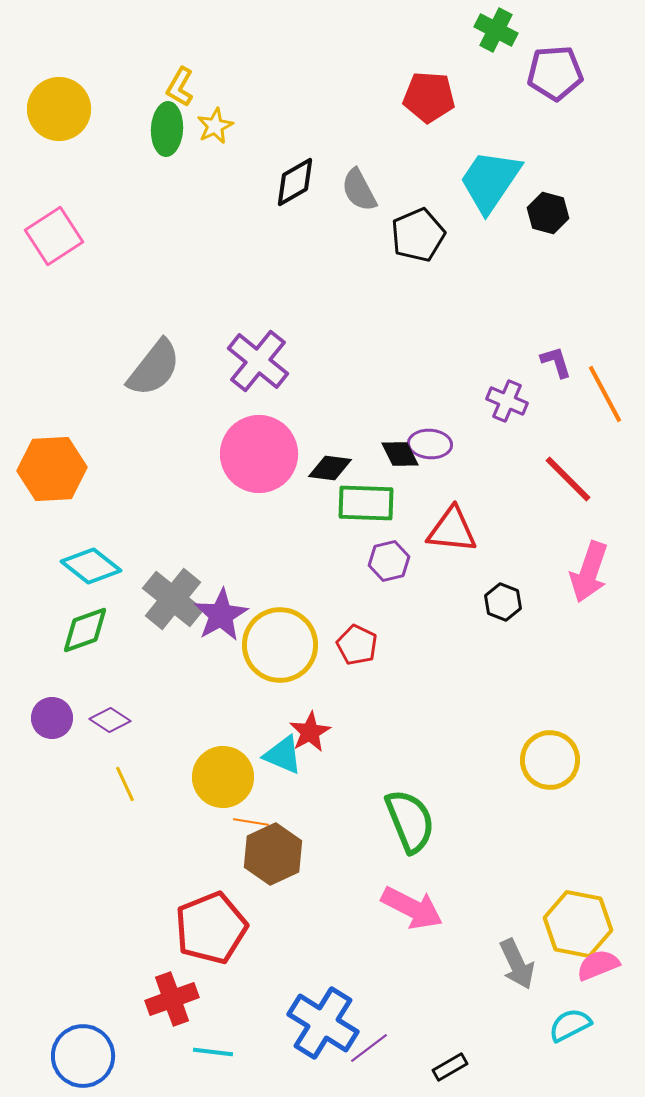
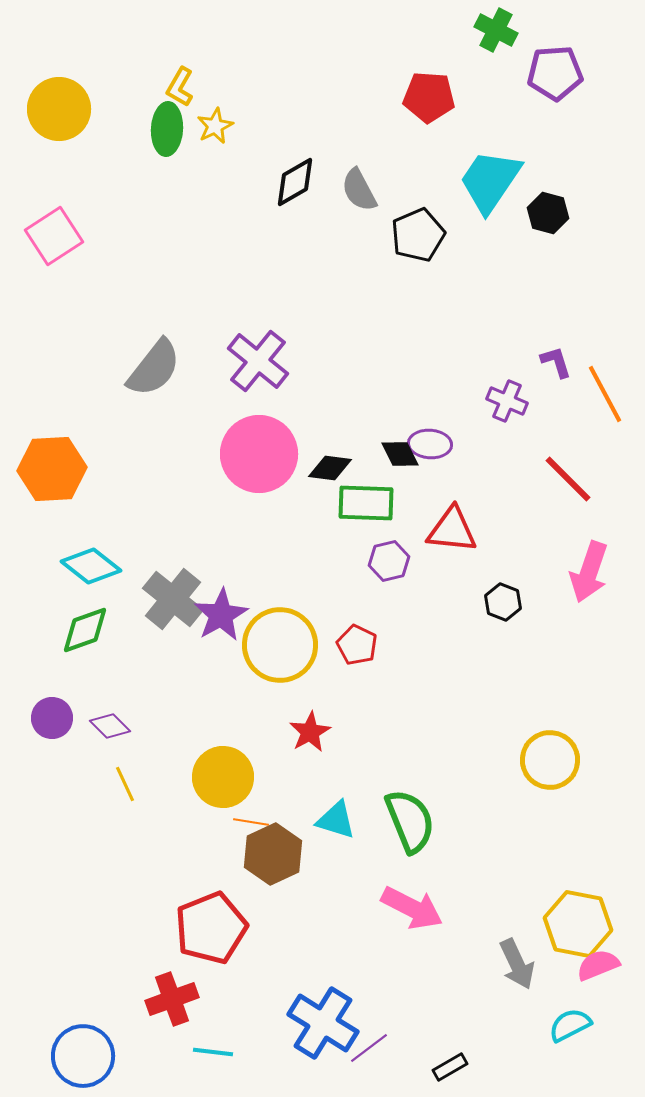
purple diamond at (110, 720): moved 6 px down; rotated 12 degrees clockwise
cyan triangle at (283, 755): moved 53 px right, 65 px down; rotated 6 degrees counterclockwise
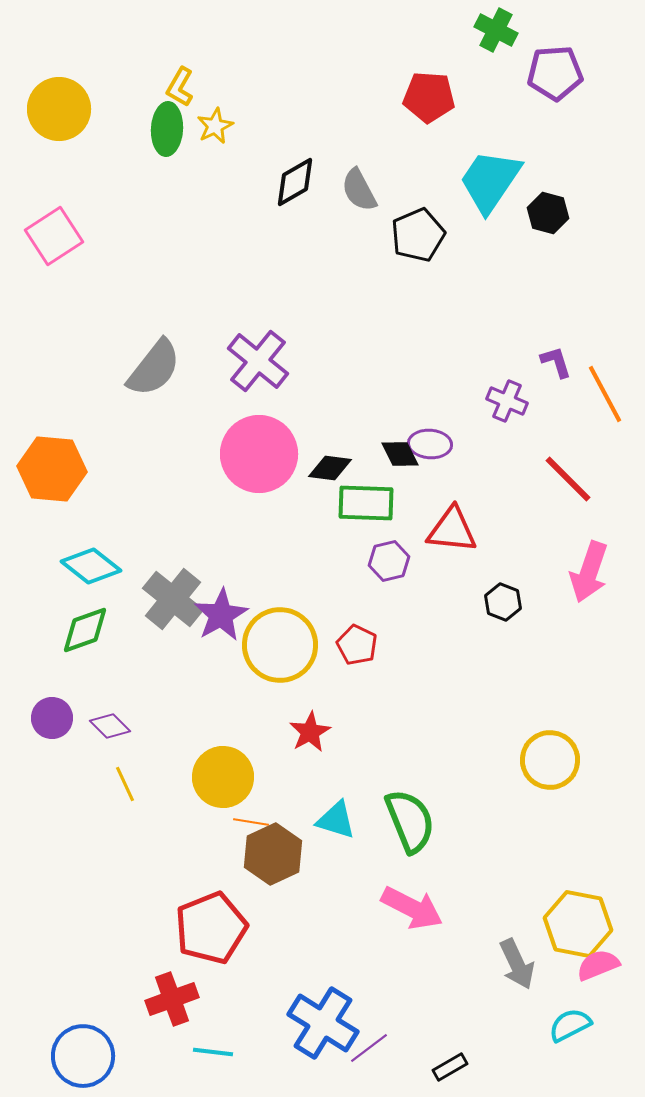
orange hexagon at (52, 469): rotated 8 degrees clockwise
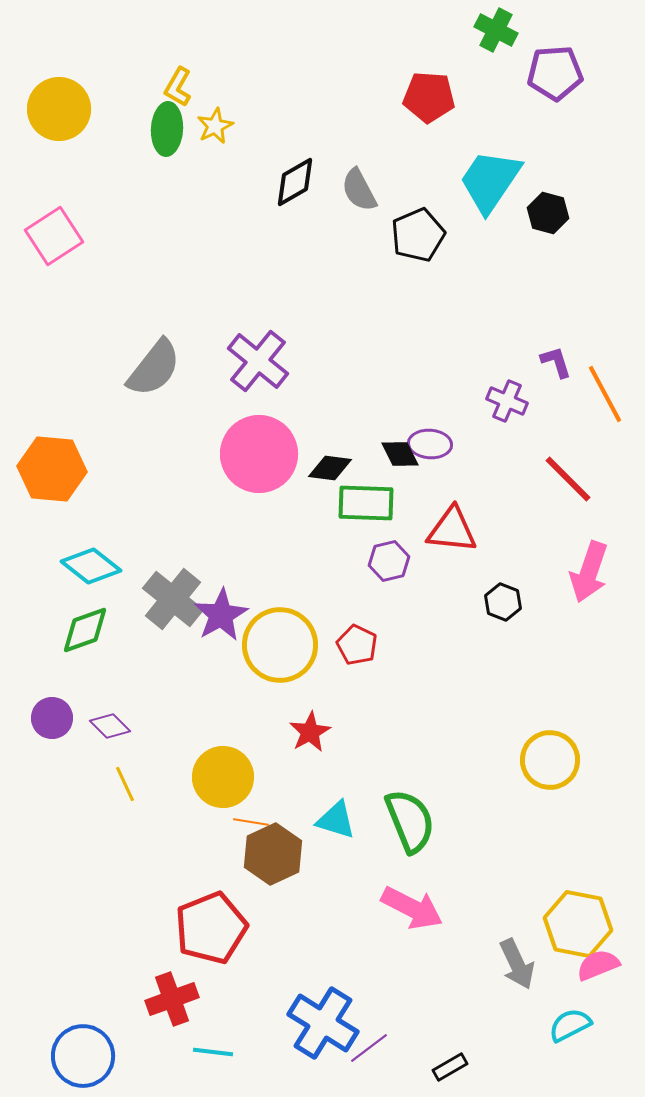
yellow L-shape at (180, 87): moved 2 px left
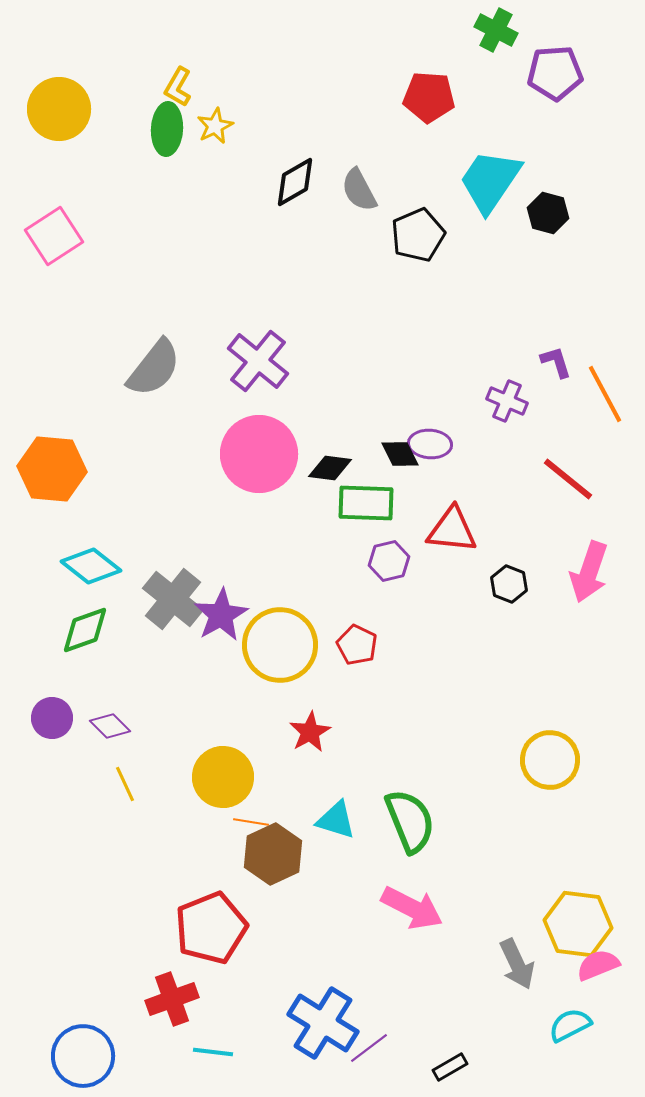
red line at (568, 479): rotated 6 degrees counterclockwise
black hexagon at (503, 602): moved 6 px right, 18 px up
yellow hexagon at (578, 924): rotated 4 degrees counterclockwise
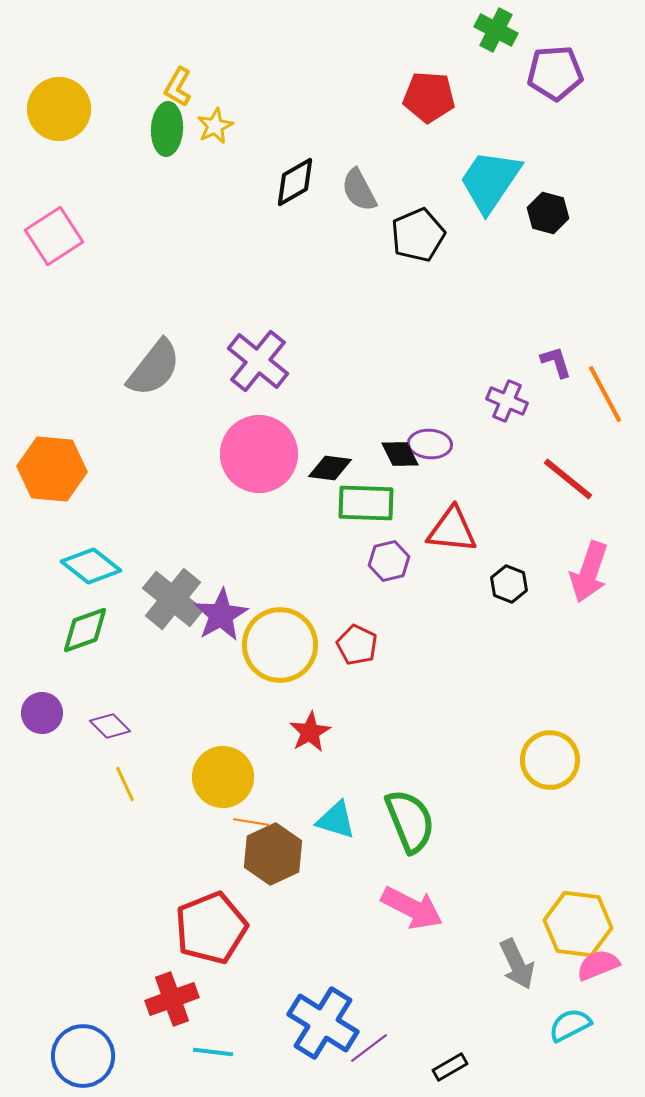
purple circle at (52, 718): moved 10 px left, 5 px up
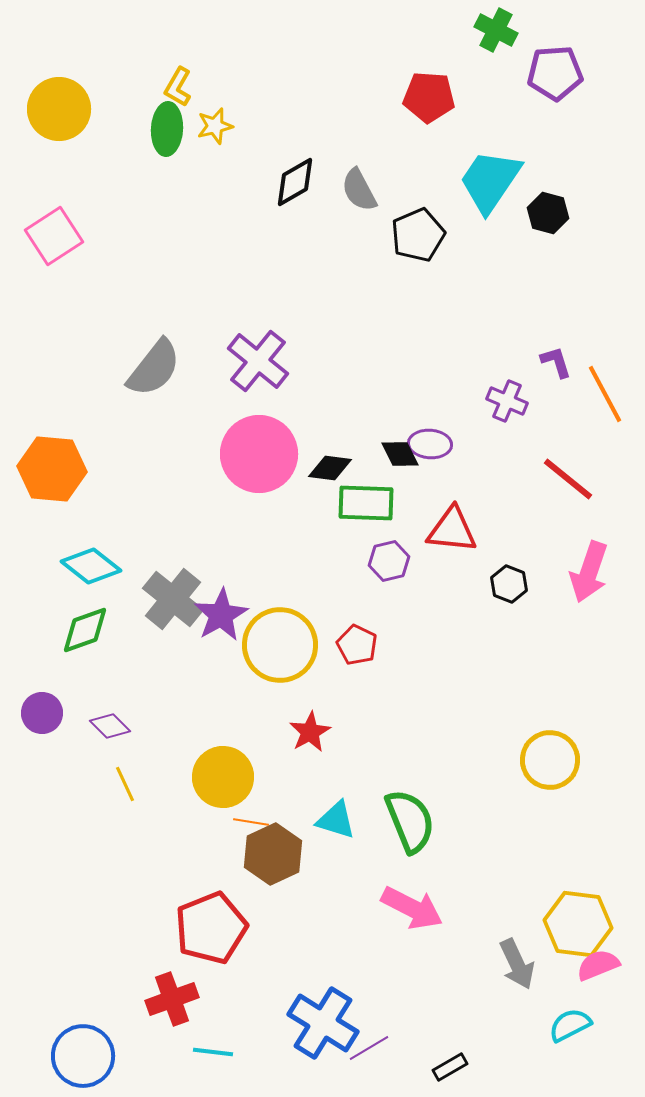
yellow star at (215, 126): rotated 12 degrees clockwise
purple line at (369, 1048): rotated 6 degrees clockwise
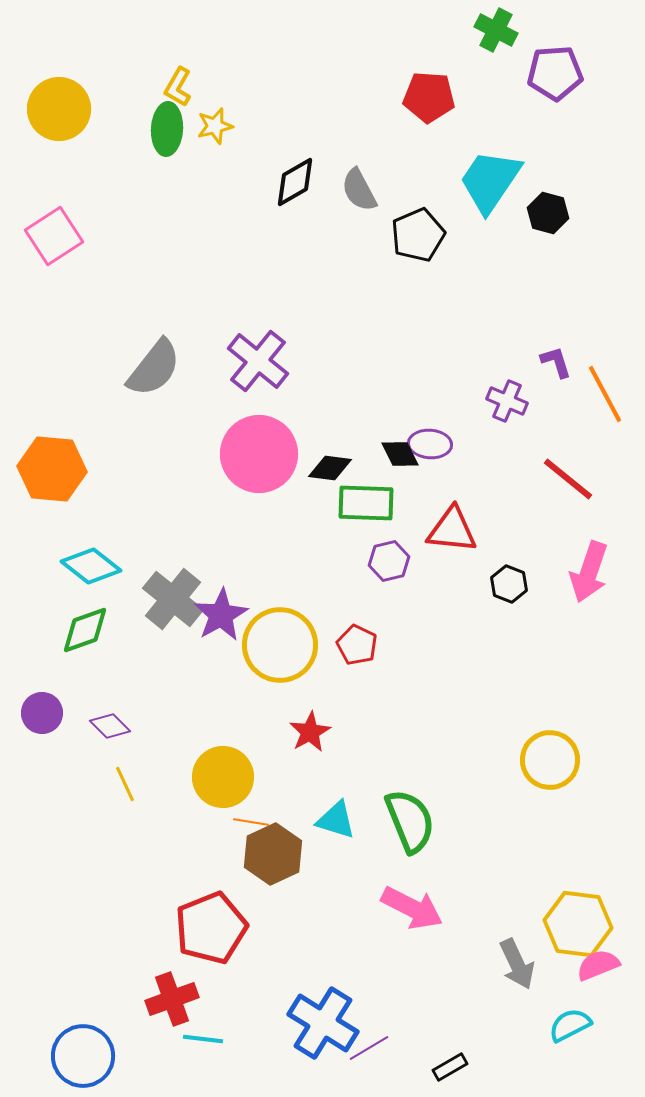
cyan line at (213, 1052): moved 10 px left, 13 px up
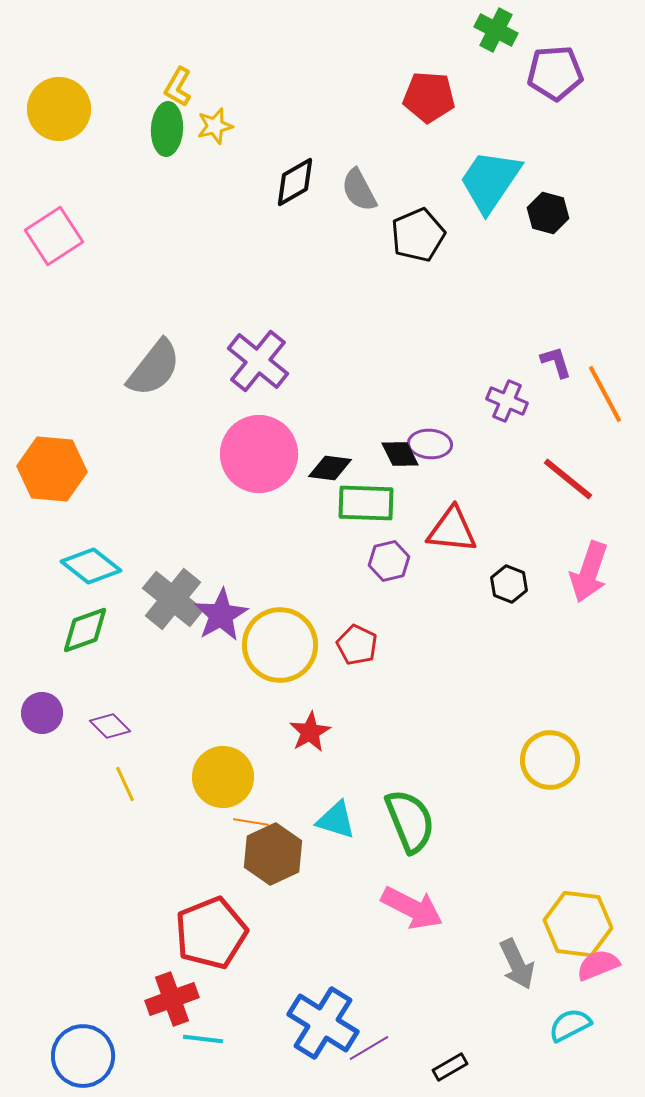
red pentagon at (211, 928): moved 5 px down
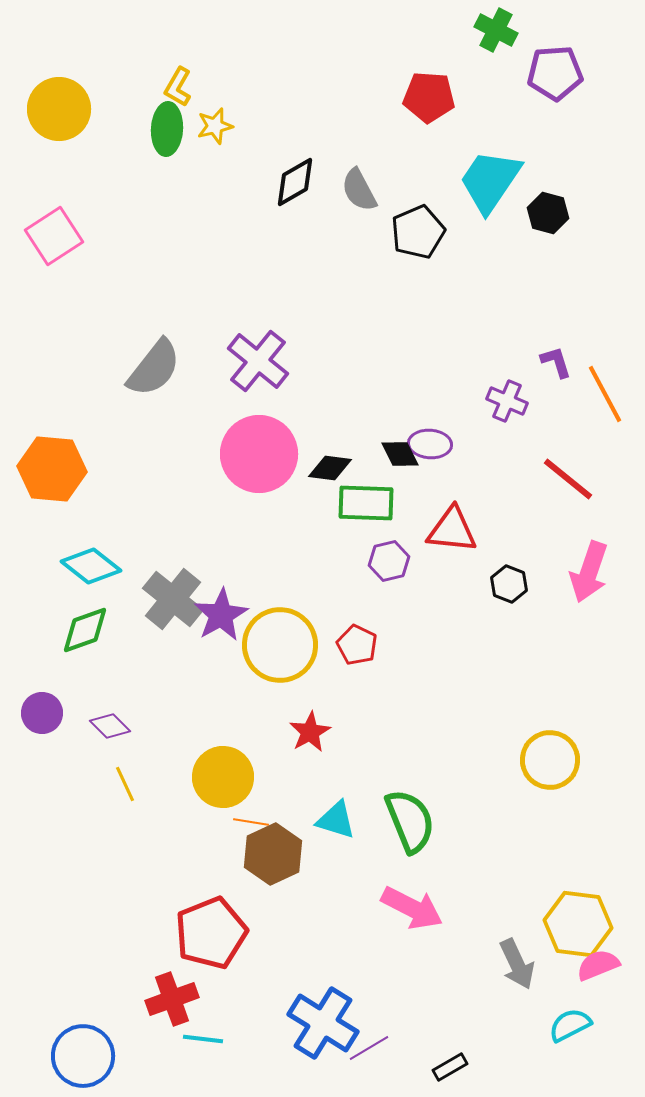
black pentagon at (418, 235): moved 3 px up
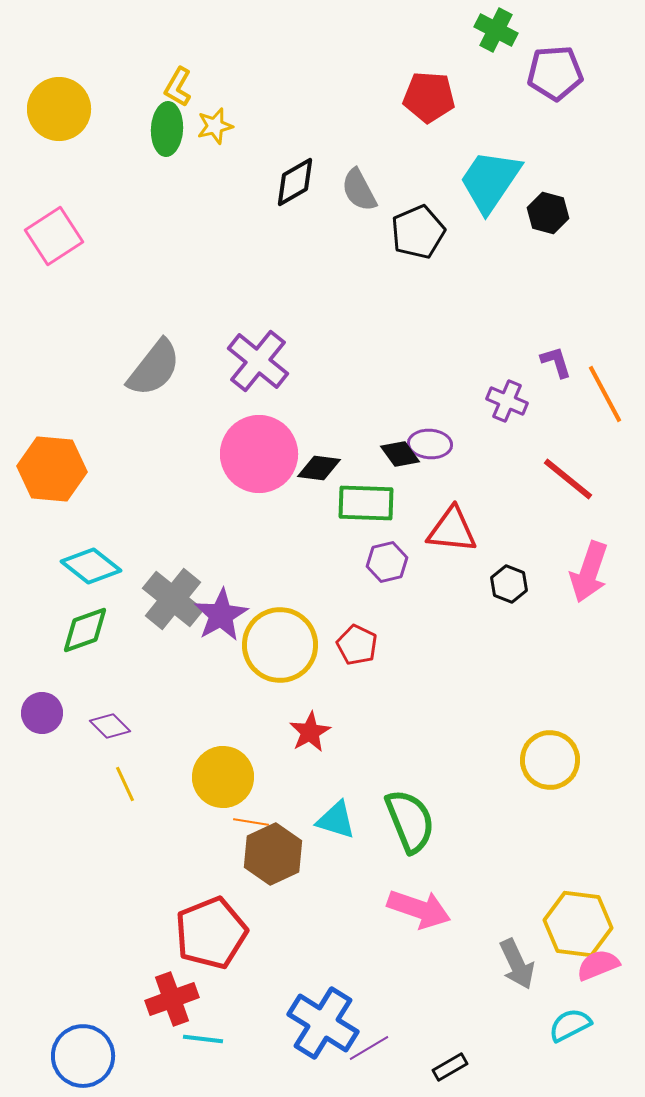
black diamond at (400, 454): rotated 9 degrees counterclockwise
black diamond at (330, 468): moved 11 px left
purple hexagon at (389, 561): moved 2 px left, 1 px down
pink arrow at (412, 908): moved 7 px right, 1 px down; rotated 8 degrees counterclockwise
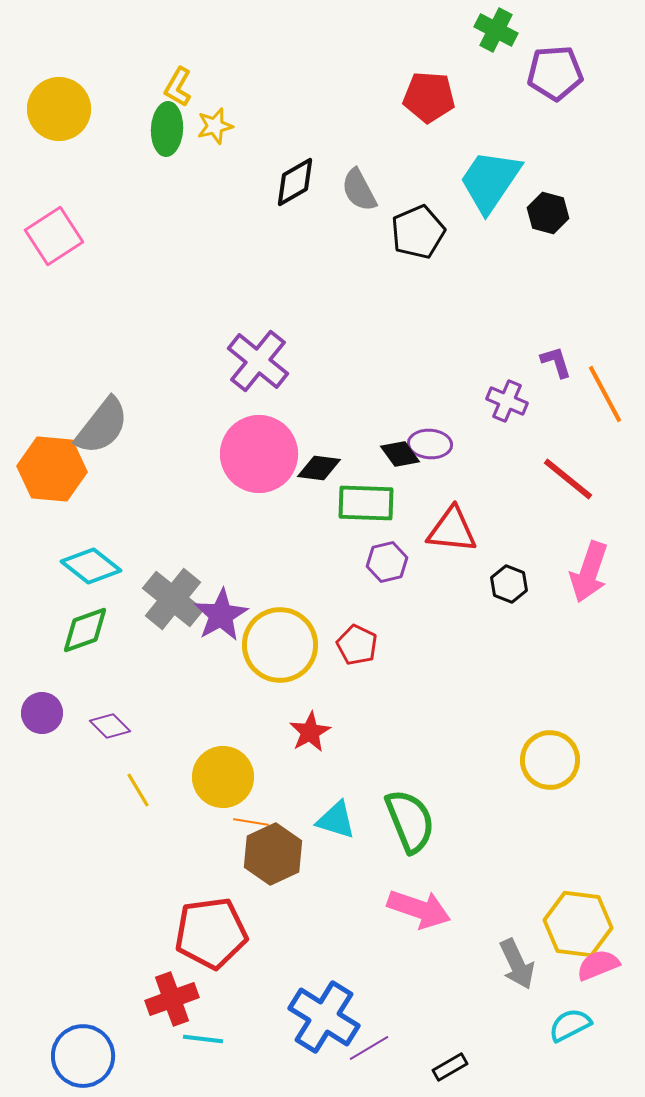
gray semicircle at (154, 368): moved 52 px left, 58 px down
yellow line at (125, 784): moved 13 px right, 6 px down; rotated 6 degrees counterclockwise
red pentagon at (211, 933): rotated 14 degrees clockwise
blue cross at (323, 1023): moved 1 px right, 6 px up
